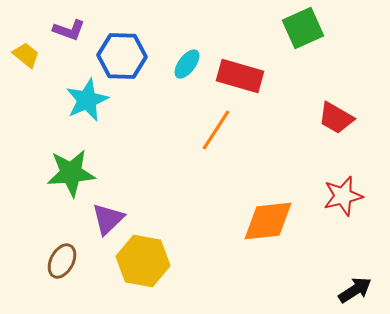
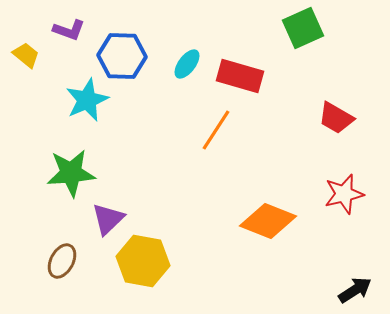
red star: moved 1 px right, 2 px up
orange diamond: rotated 28 degrees clockwise
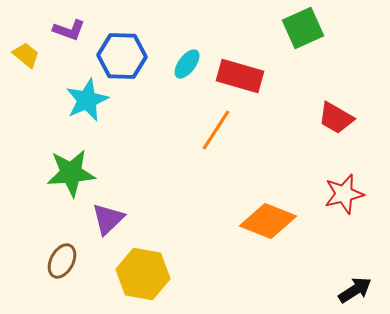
yellow hexagon: moved 13 px down
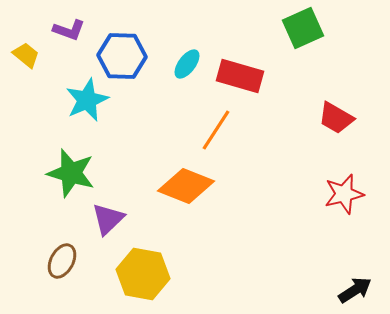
green star: rotated 21 degrees clockwise
orange diamond: moved 82 px left, 35 px up
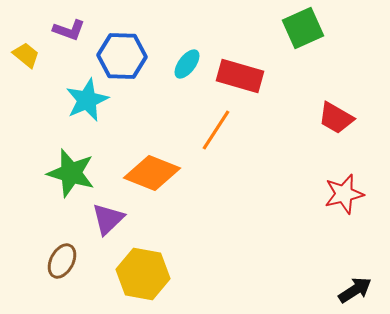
orange diamond: moved 34 px left, 13 px up
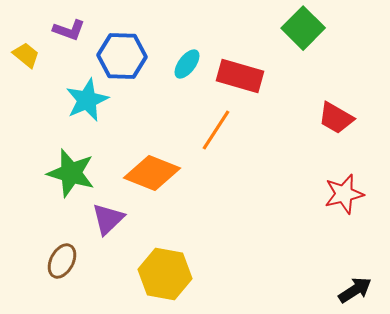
green square: rotated 21 degrees counterclockwise
yellow hexagon: moved 22 px right
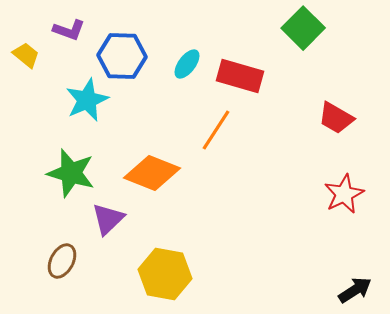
red star: rotated 12 degrees counterclockwise
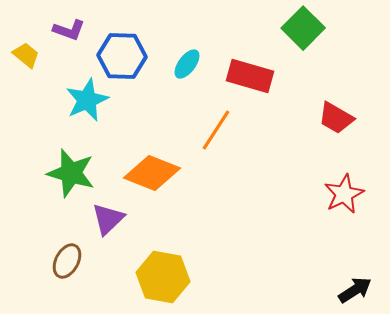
red rectangle: moved 10 px right
brown ellipse: moved 5 px right
yellow hexagon: moved 2 px left, 3 px down
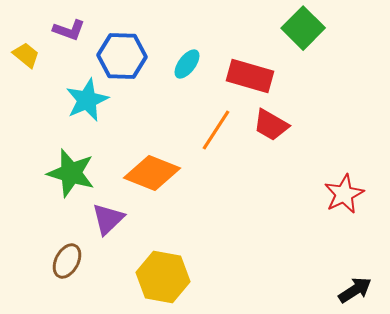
red trapezoid: moved 65 px left, 7 px down
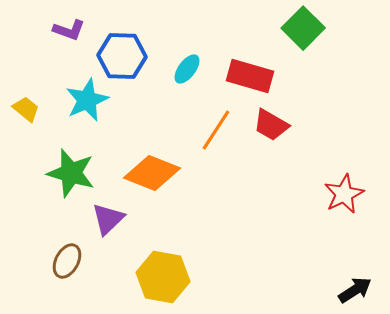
yellow trapezoid: moved 54 px down
cyan ellipse: moved 5 px down
